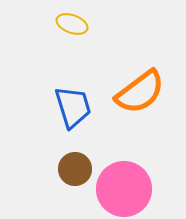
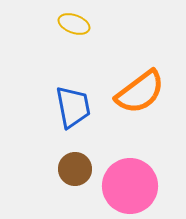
yellow ellipse: moved 2 px right
blue trapezoid: rotated 6 degrees clockwise
pink circle: moved 6 px right, 3 px up
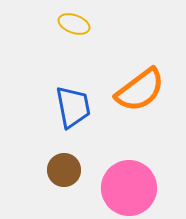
orange semicircle: moved 2 px up
brown circle: moved 11 px left, 1 px down
pink circle: moved 1 px left, 2 px down
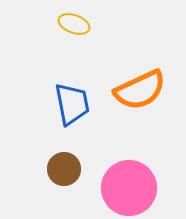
orange semicircle: rotated 12 degrees clockwise
blue trapezoid: moved 1 px left, 3 px up
brown circle: moved 1 px up
